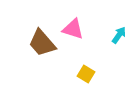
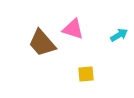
cyan arrow: rotated 24 degrees clockwise
yellow square: rotated 36 degrees counterclockwise
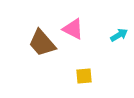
pink triangle: rotated 10 degrees clockwise
yellow square: moved 2 px left, 2 px down
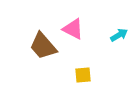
brown trapezoid: moved 1 px right, 3 px down
yellow square: moved 1 px left, 1 px up
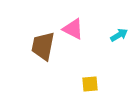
brown trapezoid: rotated 52 degrees clockwise
yellow square: moved 7 px right, 9 px down
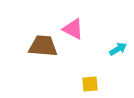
cyan arrow: moved 1 px left, 14 px down
brown trapezoid: rotated 84 degrees clockwise
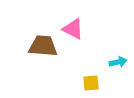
cyan arrow: moved 13 px down; rotated 18 degrees clockwise
yellow square: moved 1 px right, 1 px up
